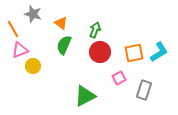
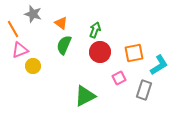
cyan L-shape: moved 13 px down
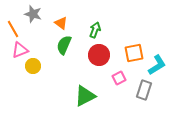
red circle: moved 1 px left, 3 px down
cyan L-shape: moved 2 px left
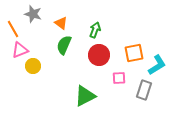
pink square: rotated 24 degrees clockwise
